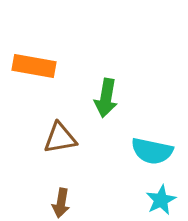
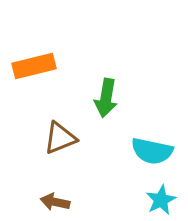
orange rectangle: rotated 24 degrees counterclockwise
brown triangle: rotated 12 degrees counterclockwise
brown arrow: moved 6 px left, 1 px up; rotated 92 degrees clockwise
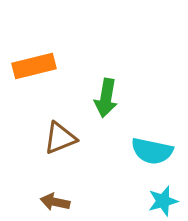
cyan star: moved 2 px right, 1 px down; rotated 12 degrees clockwise
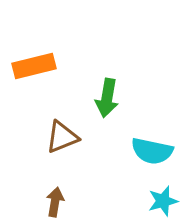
green arrow: moved 1 px right
brown triangle: moved 2 px right, 1 px up
brown arrow: rotated 88 degrees clockwise
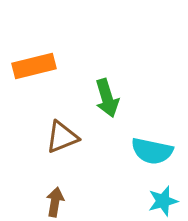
green arrow: rotated 27 degrees counterclockwise
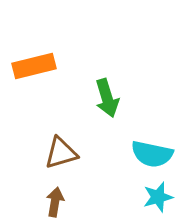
brown triangle: moved 1 px left, 16 px down; rotated 6 degrees clockwise
cyan semicircle: moved 3 px down
cyan star: moved 5 px left, 4 px up
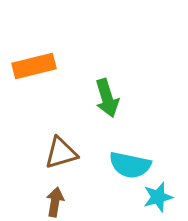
cyan semicircle: moved 22 px left, 11 px down
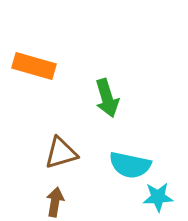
orange rectangle: rotated 30 degrees clockwise
cyan star: rotated 12 degrees clockwise
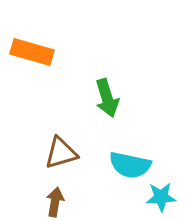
orange rectangle: moved 2 px left, 14 px up
cyan star: moved 3 px right
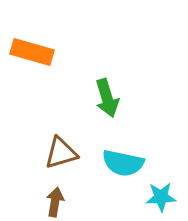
cyan semicircle: moved 7 px left, 2 px up
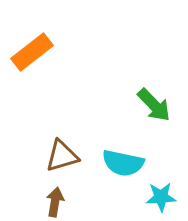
orange rectangle: rotated 54 degrees counterclockwise
green arrow: moved 47 px right, 7 px down; rotated 27 degrees counterclockwise
brown triangle: moved 1 px right, 3 px down
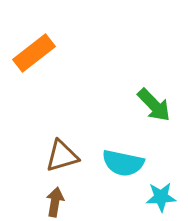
orange rectangle: moved 2 px right, 1 px down
